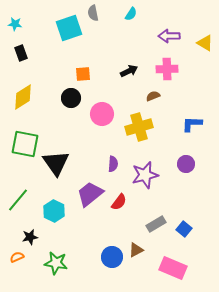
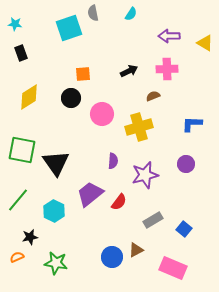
yellow diamond: moved 6 px right
green square: moved 3 px left, 6 px down
purple semicircle: moved 3 px up
gray rectangle: moved 3 px left, 4 px up
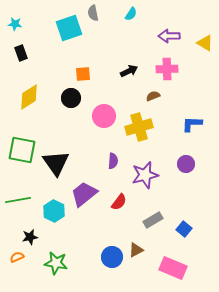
pink circle: moved 2 px right, 2 px down
purple trapezoid: moved 6 px left
green line: rotated 40 degrees clockwise
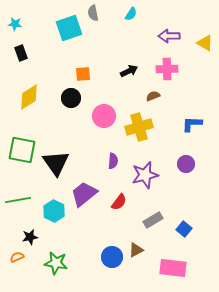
pink rectangle: rotated 16 degrees counterclockwise
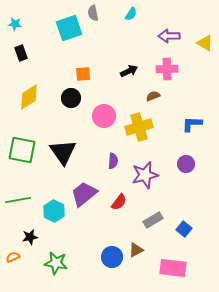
black triangle: moved 7 px right, 11 px up
orange semicircle: moved 4 px left
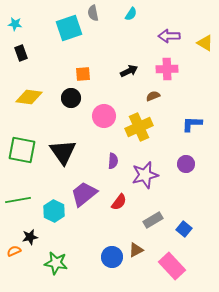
yellow diamond: rotated 40 degrees clockwise
yellow cross: rotated 8 degrees counterclockwise
orange semicircle: moved 1 px right, 6 px up
pink rectangle: moved 1 px left, 2 px up; rotated 40 degrees clockwise
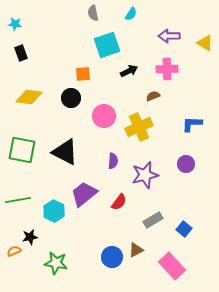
cyan square: moved 38 px right, 17 px down
black triangle: moved 2 px right; rotated 28 degrees counterclockwise
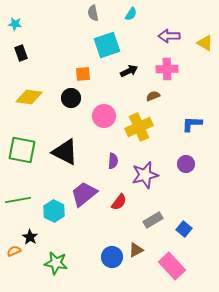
black star: rotated 28 degrees counterclockwise
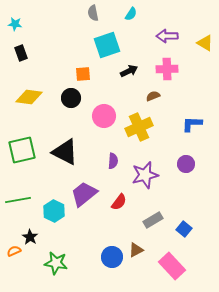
purple arrow: moved 2 px left
green square: rotated 24 degrees counterclockwise
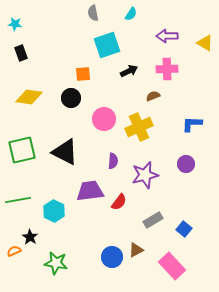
pink circle: moved 3 px down
purple trapezoid: moved 6 px right, 3 px up; rotated 32 degrees clockwise
